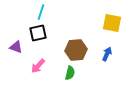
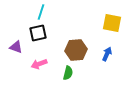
pink arrow: moved 1 px right, 2 px up; rotated 28 degrees clockwise
green semicircle: moved 2 px left
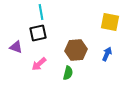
cyan line: rotated 28 degrees counterclockwise
yellow square: moved 2 px left, 1 px up
pink arrow: rotated 21 degrees counterclockwise
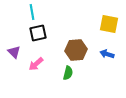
cyan line: moved 9 px left
yellow square: moved 1 px left, 2 px down
purple triangle: moved 2 px left, 5 px down; rotated 24 degrees clockwise
blue arrow: rotated 96 degrees counterclockwise
pink arrow: moved 3 px left
